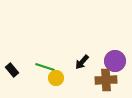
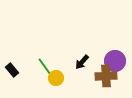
green line: rotated 36 degrees clockwise
brown cross: moved 4 px up
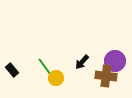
brown cross: rotated 10 degrees clockwise
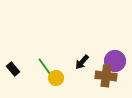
black rectangle: moved 1 px right, 1 px up
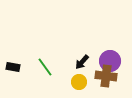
purple circle: moved 5 px left
black rectangle: moved 2 px up; rotated 40 degrees counterclockwise
yellow circle: moved 23 px right, 4 px down
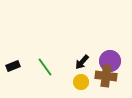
black rectangle: moved 1 px up; rotated 32 degrees counterclockwise
yellow circle: moved 2 px right
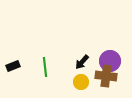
green line: rotated 30 degrees clockwise
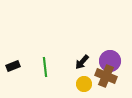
brown cross: rotated 15 degrees clockwise
yellow circle: moved 3 px right, 2 px down
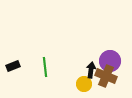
black arrow: moved 9 px right, 8 px down; rotated 147 degrees clockwise
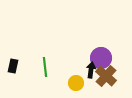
purple circle: moved 9 px left, 3 px up
black rectangle: rotated 56 degrees counterclockwise
brown cross: rotated 20 degrees clockwise
yellow circle: moved 8 px left, 1 px up
